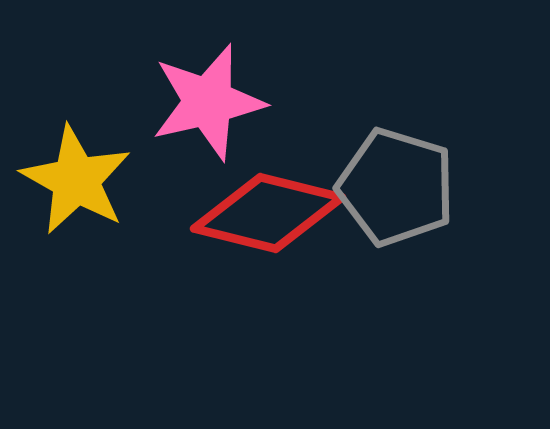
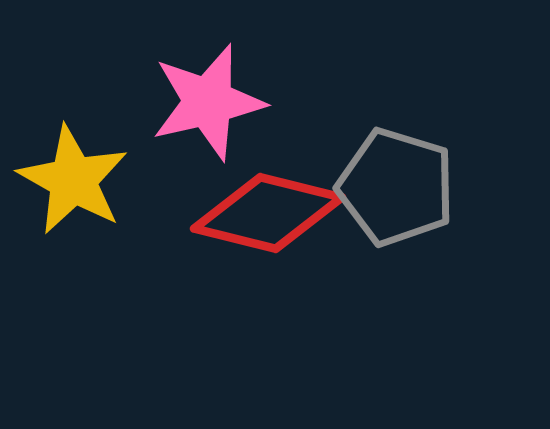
yellow star: moved 3 px left
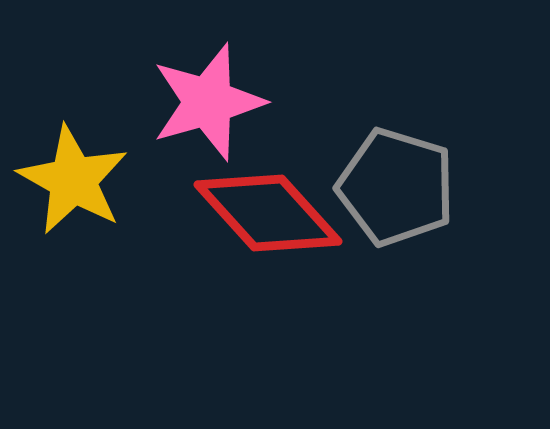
pink star: rotated 3 degrees counterclockwise
red diamond: rotated 34 degrees clockwise
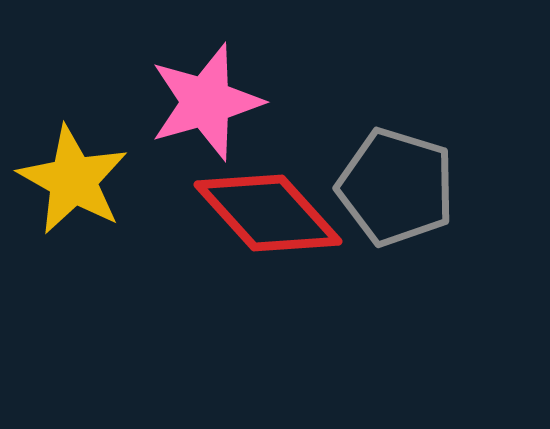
pink star: moved 2 px left
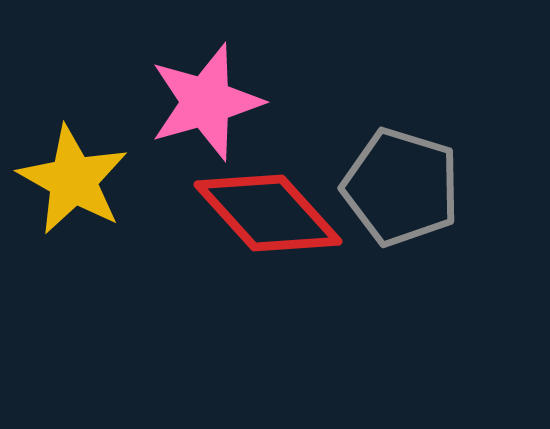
gray pentagon: moved 5 px right
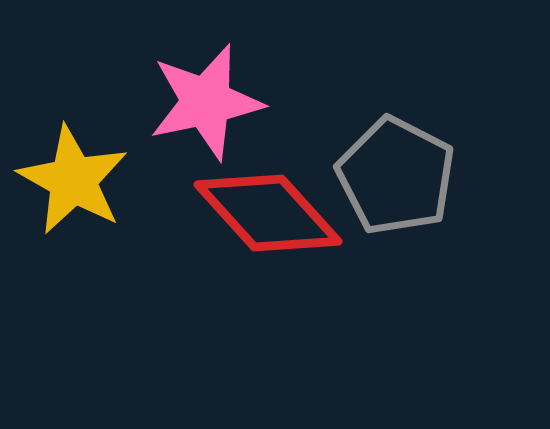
pink star: rotated 4 degrees clockwise
gray pentagon: moved 5 px left, 11 px up; rotated 10 degrees clockwise
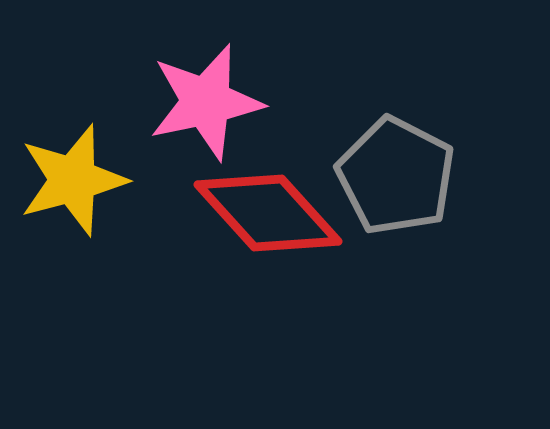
yellow star: rotated 28 degrees clockwise
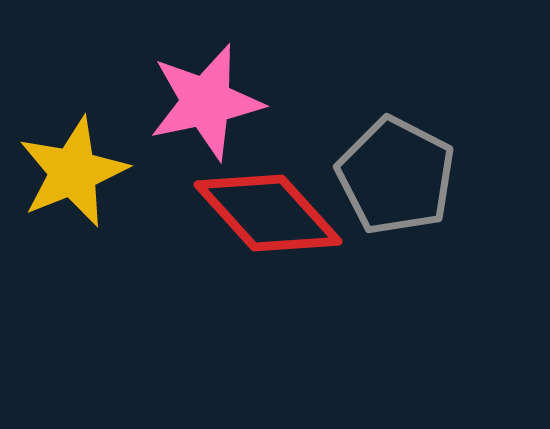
yellow star: moved 8 px up; rotated 7 degrees counterclockwise
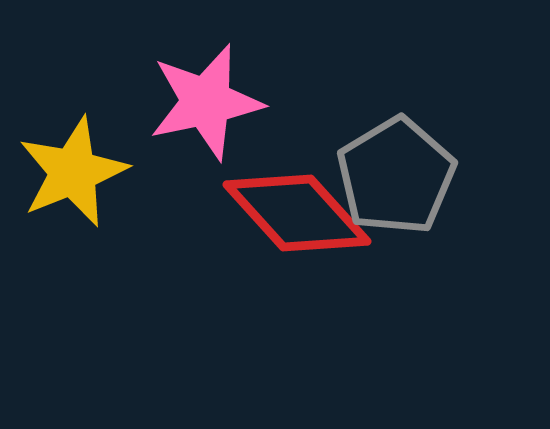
gray pentagon: rotated 14 degrees clockwise
red diamond: moved 29 px right
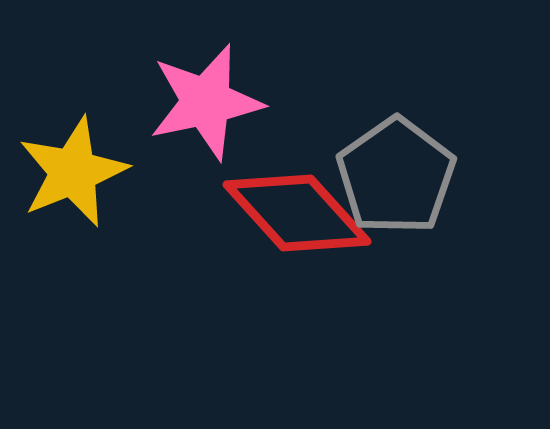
gray pentagon: rotated 4 degrees counterclockwise
